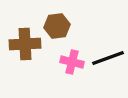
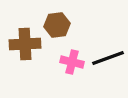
brown hexagon: moved 1 px up
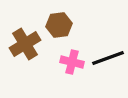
brown hexagon: moved 2 px right
brown cross: rotated 28 degrees counterclockwise
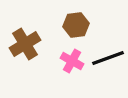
brown hexagon: moved 17 px right
pink cross: moved 1 px up; rotated 15 degrees clockwise
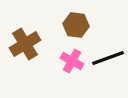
brown hexagon: rotated 15 degrees clockwise
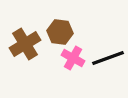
brown hexagon: moved 16 px left, 7 px down
pink cross: moved 1 px right, 3 px up
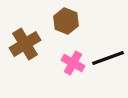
brown hexagon: moved 6 px right, 11 px up; rotated 15 degrees clockwise
pink cross: moved 5 px down
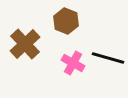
brown cross: rotated 12 degrees counterclockwise
black line: rotated 36 degrees clockwise
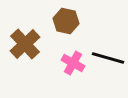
brown hexagon: rotated 10 degrees counterclockwise
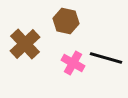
black line: moved 2 px left
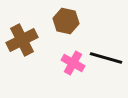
brown cross: moved 3 px left, 4 px up; rotated 16 degrees clockwise
